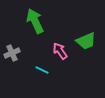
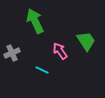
green trapezoid: rotated 100 degrees counterclockwise
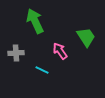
green trapezoid: moved 4 px up
gray cross: moved 4 px right; rotated 21 degrees clockwise
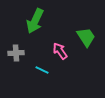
green arrow: rotated 130 degrees counterclockwise
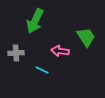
pink arrow: rotated 48 degrees counterclockwise
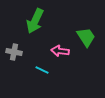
gray cross: moved 2 px left, 1 px up; rotated 14 degrees clockwise
